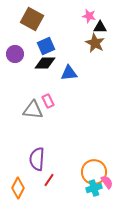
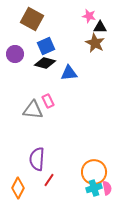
black diamond: rotated 15 degrees clockwise
pink semicircle: moved 6 px down; rotated 24 degrees clockwise
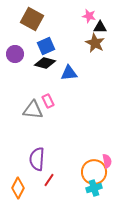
pink semicircle: moved 27 px up
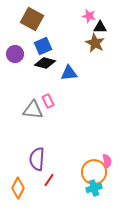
blue square: moved 3 px left
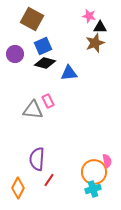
brown star: rotated 24 degrees clockwise
cyan cross: moved 1 px left, 1 px down
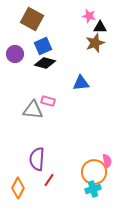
blue triangle: moved 12 px right, 10 px down
pink rectangle: rotated 48 degrees counterclockwise
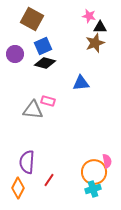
purple semicircle: moved 10 px left, 3 px down
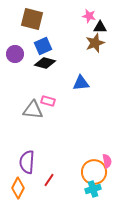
brown square: rotated 15 degrees counterclockwise
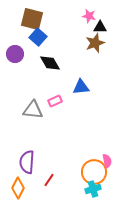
blue square: moved 5 px left, 9 px up; rotated 24 degrees counterclockwise
black diamond: moved 5 px right; rotated 45 degrees clockwise
blue triangle: moved 4 px down
pink rectangle: moved 7 px right; rotated 40 degrees counterclockwise
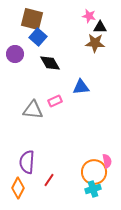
brown star: rotated 24 degrees clockwise
